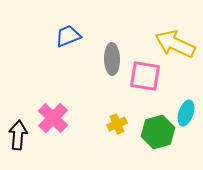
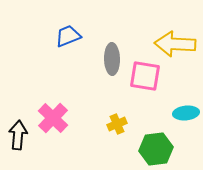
yellow arrow: rotated 21 degrees counterclockwise
cyan ellipse: rotated 65 degrees clockwise
green hexagon: moved 2 px left, 17 px down; rotated 8 degrees clockwise
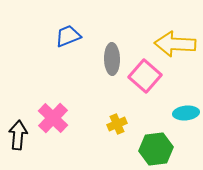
pink square: rotated 32 degrees clockwise
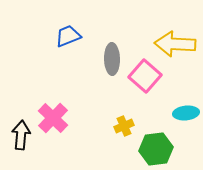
yellow cross: moved 7 px right, 2 px down
black arrow: moved 3 px right
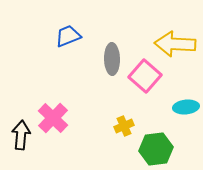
cyan ellipse: moved 6 px up
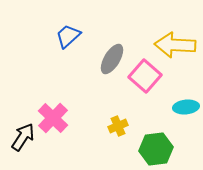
blue trapezoid: rotated 20 degrees counterclockwise
yellow arrow: moved 1 px down
gray ellipse: rotated 32 degrees clockwise
yellow cross: moved 6 px left
black arrow: moved 2 px right, 2 px down; rotated 28 degrees clockwise
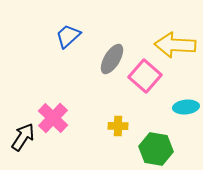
yellow cross: rotated 24 degrees clockwise
green hexagon: rotated 16 degrees clockwise
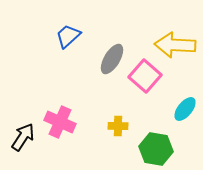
cyan ellipse: moved 1 px left, 2 px down; rotated 45 degrees counterclockwise
pink cross: moved 7 px right, 4 px down; rotated 20 degrees counterclockwise
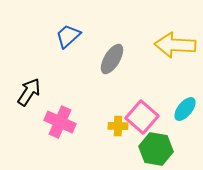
pink square: moved 3 px left, 41 px down
black arrow: moved 6 px right, 45 px up
